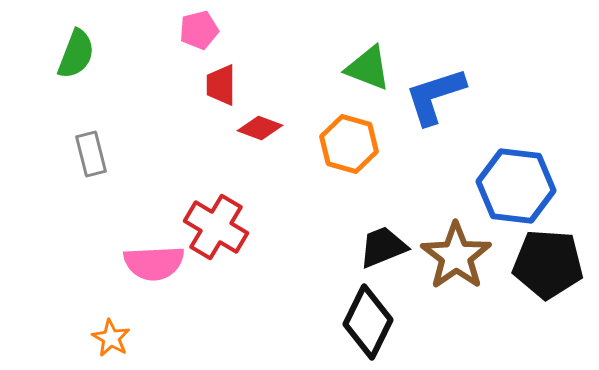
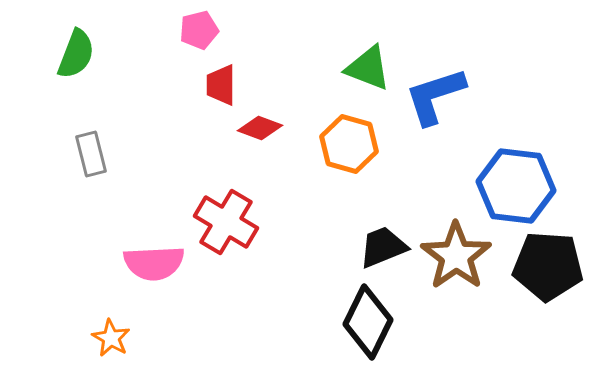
red cross: moved 10 px right, 5 px up
black pentagon: moved 2 px down
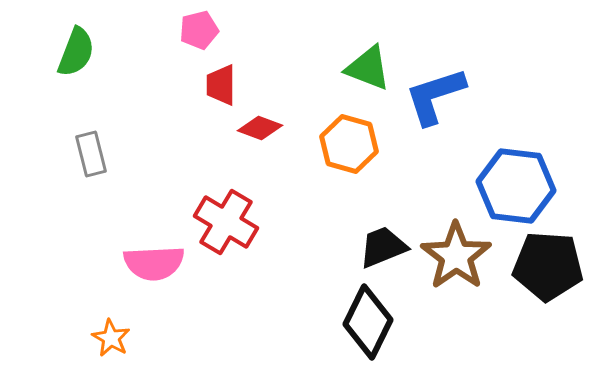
green semicircle: moved 2 px up
